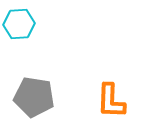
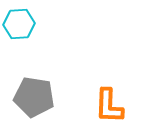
orange L-shape: moved 2 px left, 5 px down
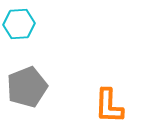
gray pentagon: moved 7 px left, 10 px up; rotated 30 degrees counterclockwise
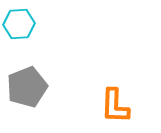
orange L-shape: moved 6 px right
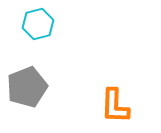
cyan hexagon: moved 19 px right; rotated 12 degrees counterclockwise
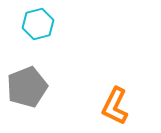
orange L-shape: rotated 24 degrees clockwise
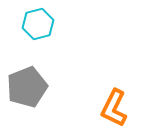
orange L-shape: moved 1 px left, 2 px down
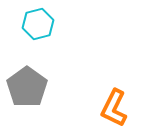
gray pentagon: rotated 15 degrees counterclockwise
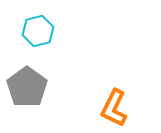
cyan hexagon: moved 7 px down
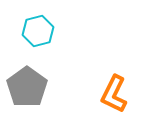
orange L-shape: moved 14 px up
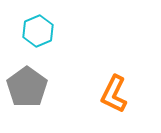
cyan hexagon: rotated 8 degrees counterclockwise
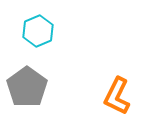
orange L-shape: moved 3 px right, 2 px down
